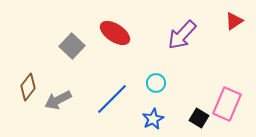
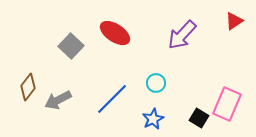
gray square: moved 1 px left
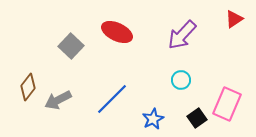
red triangle: moved 2 px up
red ellipse: moved 2 px right, 1 px up; rotated 8 degrees counterclockwise
cyan circle: moved 25 px right, 3 px up
black square: moved 2 px left; rotated 24 degrees clockwise
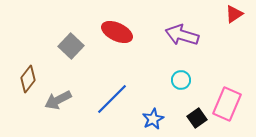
red triangle: moved 5 px up
purple arrow: rotated 64 degrees clockwise
brown diamond: moved 8 px up
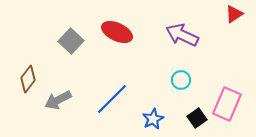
purple arrow: rotated 8 degrees clockwise
gray square: moved 5 px up
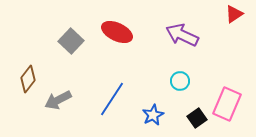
cyan circle: moved 1 px left, 1 px down
blue line: rotated 12 degrees counterclockwise
blue star: moved 4 px up
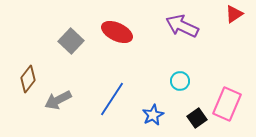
purple arrow: moved 9 px up
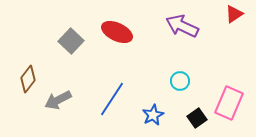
pink rectangle: moved 2 px right, 1 px up
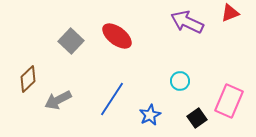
red triangle: moved 4 px left, 1 px up; rotated 12 degrees clockwise
purple arrow: moved 5 px right, 4 px up
red ellipse: moved 4 px down; rotated 12 degrees clockwise
brown diamond: rotated 8 degrees clockwise
pink rectangle: moved 2 px up
blue star: moved 3 px left
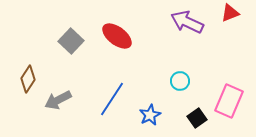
brown diamond: rotated 12 degrees counterclockwise
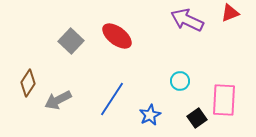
purple arrow: moved 2 px up
brown diamond: moved 4 px down
pink rectangle: moved 5 px left, 1 px up; rotated 20 degrees counterclockwise
